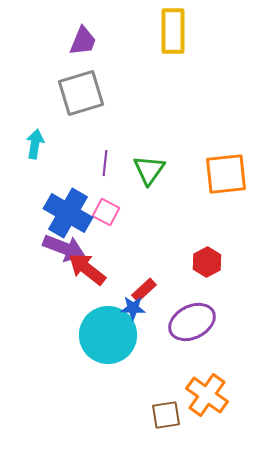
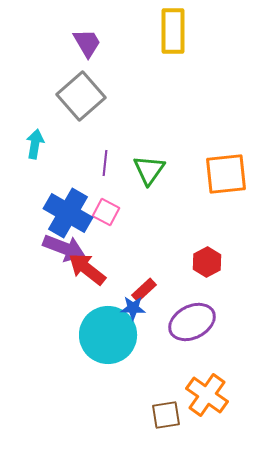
purple trapezoid: moved 4 px right, 2 px down; rotated 52 degrees counterclockwise
gray square: moved 3 px down; rotated 24 degrees counterclockwise
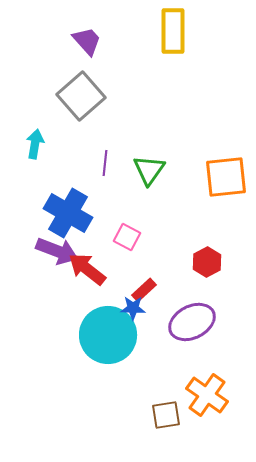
purple trapezoid: moved 2 px up; rotated 12 degrees counterclockwise
orange square: moved 3 px down
pink square: moved 21 px right, 25 px down
purple arrow: moved 7 px left, 3 px down
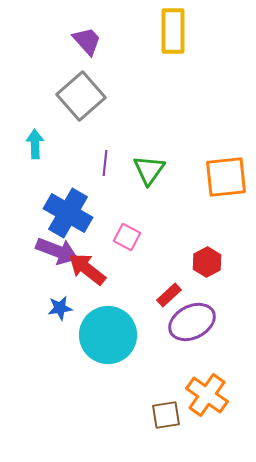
cyan arrow: rotated 12 degrees counterclockwise
red rectangle: moved 25 px right, 5 px down
blue star: moved 73 px left; rotated 10 degrees counterclockwise
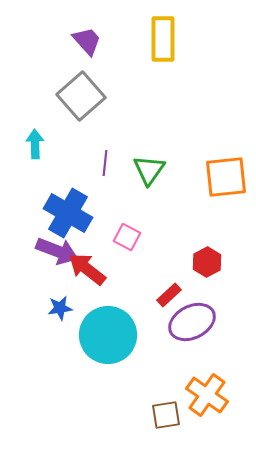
yellow rectangle: moved 10 px left, 8 px down
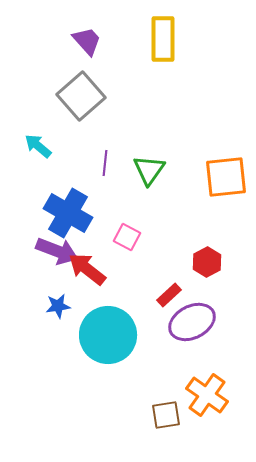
cyan arrow: moved 3 px right, 2 px down; rotated 48 degrees counterclockwise
blue star: moved 2 px left, 2 px up
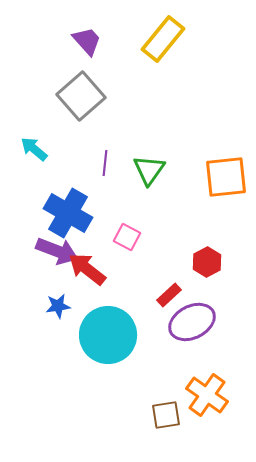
yellow rectangle: rotated 39 degrees clockwise
cyan arrow: moved 4 px left, 3 px down
